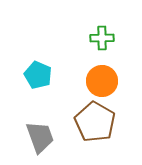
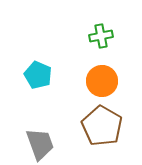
green cross: moved 1 px left, 2 px up; rotated 10 degrees counterclockwise
brown pentagon: moved 7 px right, 4 px down
gray trapezoid: moved 7 px down
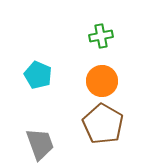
brown pentagon: moved 1 px right, 2 px up
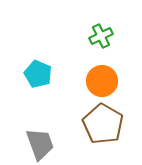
green cross: rotated 15 degrees counterclockwise
cyan pentagon: moved 1 px up
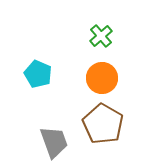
green cross: rotated 15 degrees counterclockwise
orange circle: moved 3 px up
gray trapezoid: moved 14 px right, 2 px up
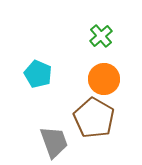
orange circle: moved 2 px right, 1 px down
brown pentagon: moved 9 px left, 6 px up
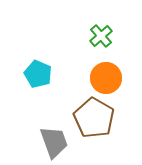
orange circle: moved 2 px right, 1 px up
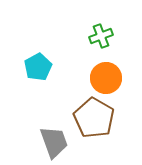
green cross: rotated 20 degrees clockwise
cyan pentagon: moved 7 px up; rotated 20 degrees clockwise
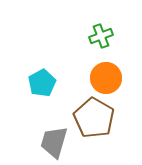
cyan pentagon: moved 4 px right, 16 px down
gray trapezoid: rotated 144 degrees counterclockwise
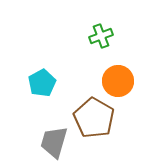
orange circle: moved 12 px right, 3 px down
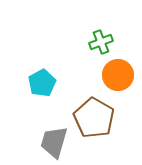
green cross: moved 6 px down
orange circle: moved 6 px up
